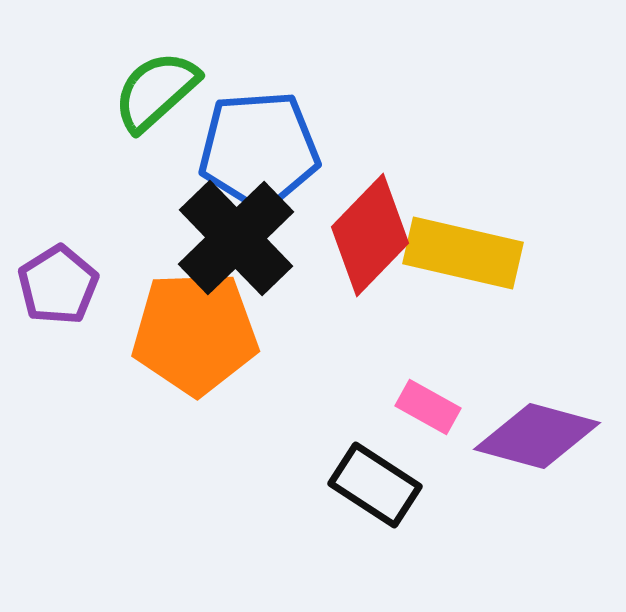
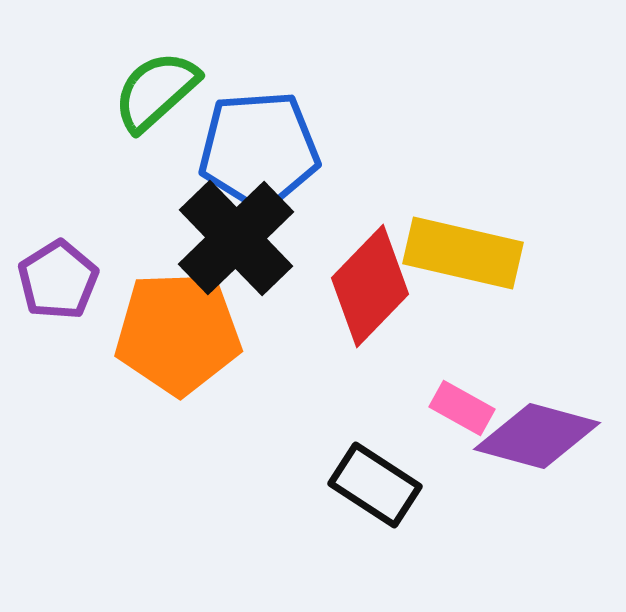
red diamond: moved 51 px down
purple pentagon: moved 5 px up
orange pentagon: moved 17 px left
pink rectangle: moved 34 px right, 1 px down
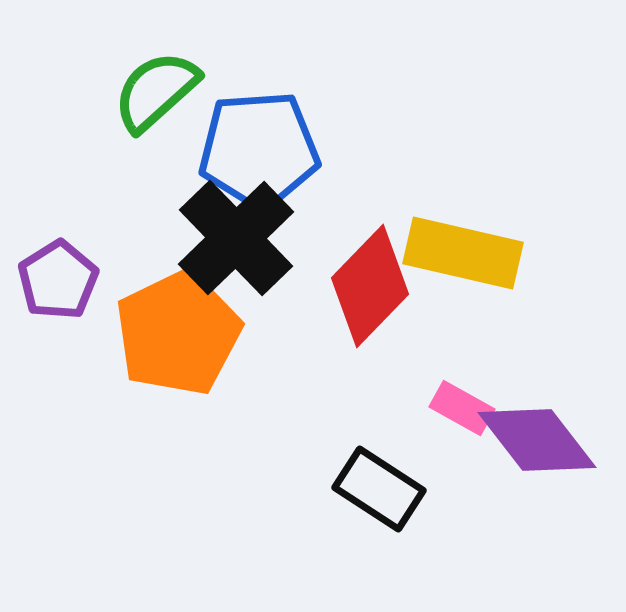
orange pentagon: rotated 24 degrees counterclockwise
purple diamond: moved 4 px down; rotated 37 degrees clockwise
black rectangle: moved 4 px right, 4 px down
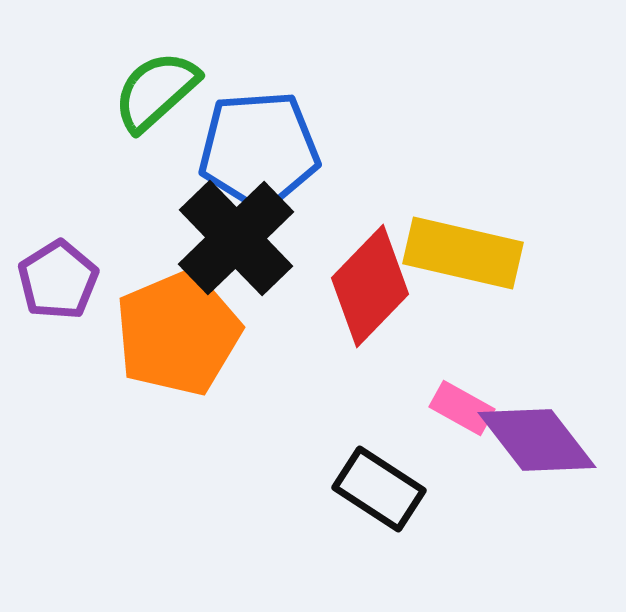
orange pentagon: rotated 3 degrees clockwise
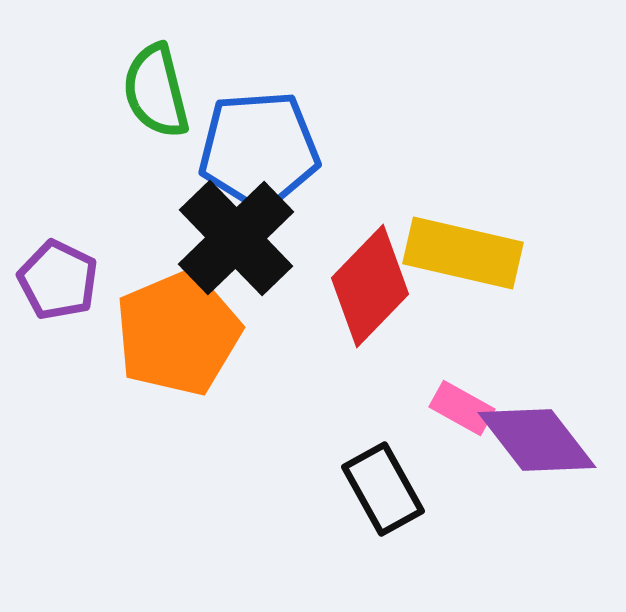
green semicircle: rotated 62 degrees counterclockwise
purple pentagon: rotated 14 degrees counterclockwise
black rectangle: moved 4 px right; rotated 28 degrees clockwise
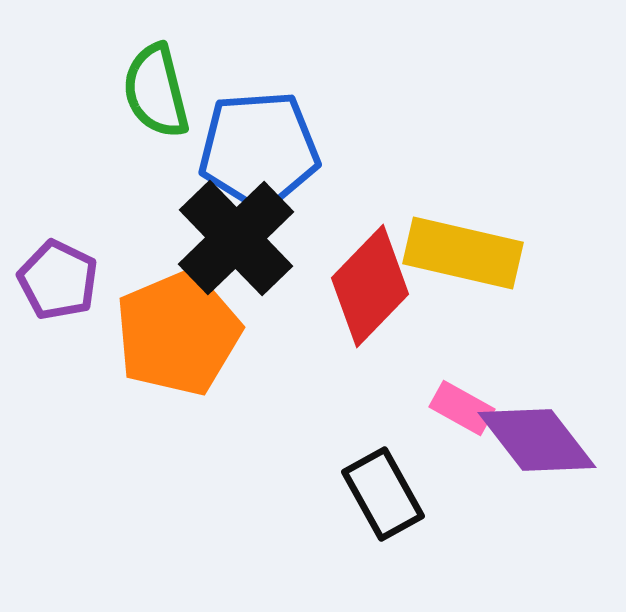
black rectangle: moved 5 px down
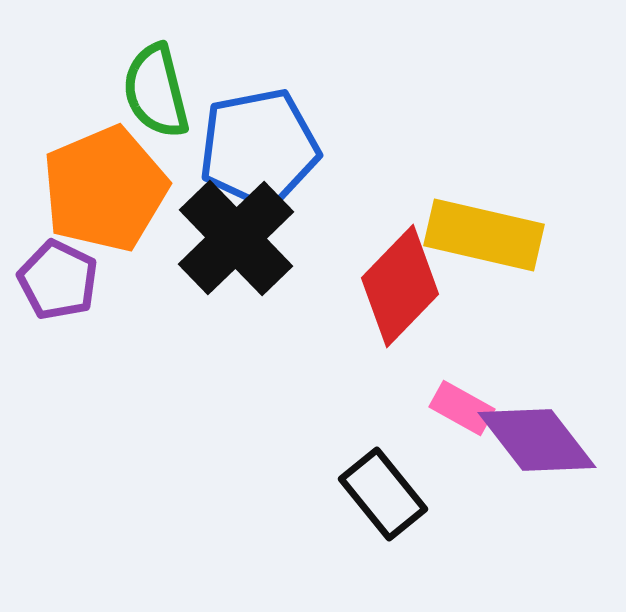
blue pentagon: moved 2 px up; rotated 7 degrees counterclockwise
yellow rectangle: moved 21 px right, 18 px up
red diamond: moved 30 px right
orange pentagon: moved 73 px left, 144 px up
black rectangle: rotated 10 degrees counterclockwise
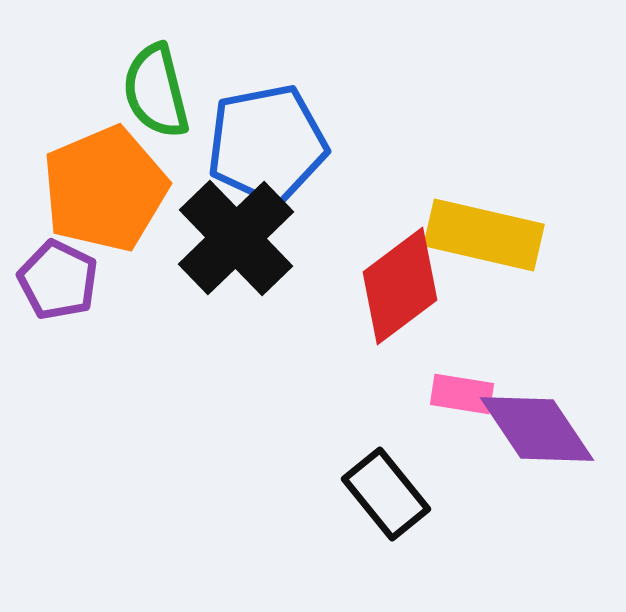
blue pentagon: moved 8 px right, 4 px up
red diamond: rotated 9 degrees clockwise
pink rectangle: moved 14 px up; rotated 20 degrees counterclockwise
purple diamond: moved 11 px up; rotated 4 degrees clockwise
black rectangle: moved 3 px right
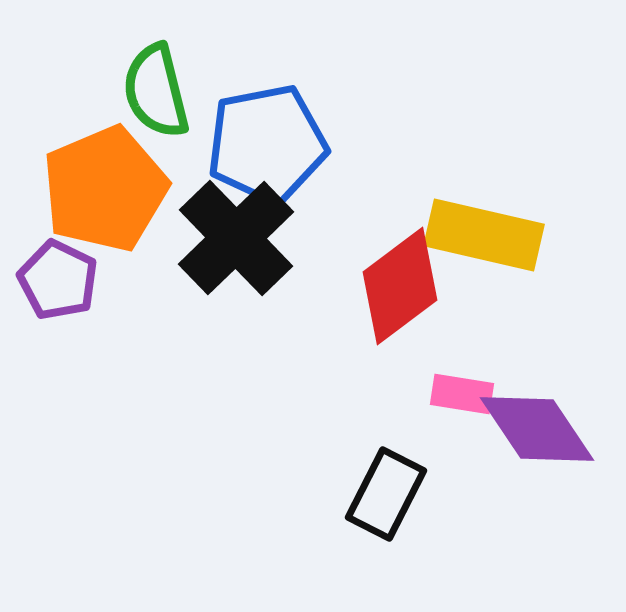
black rectangle: rotated 66 degrees clockwise
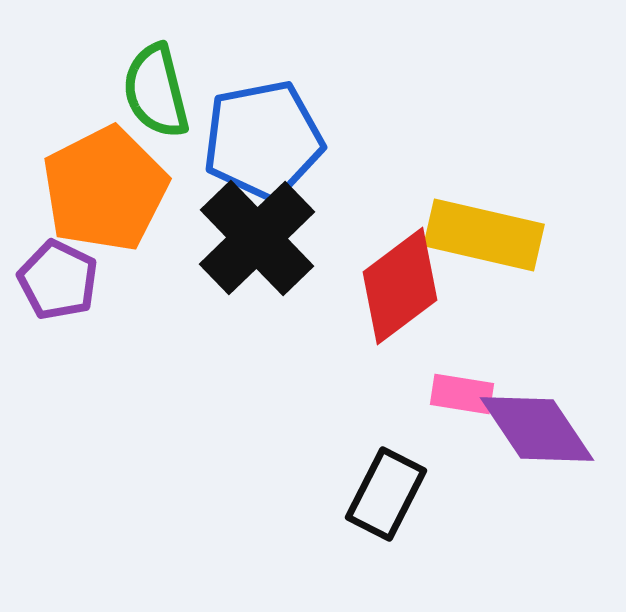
blue pentagon: moved 4 px left, 4 px up
orange pentagon: rotated 4 degrees counterclockwise
black cross: moved 21 px right
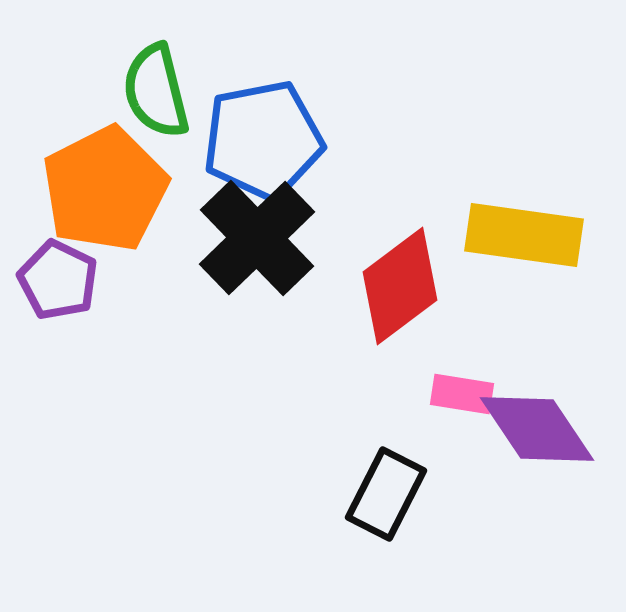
yellow rectangle: moved 40 px right; rotated 5 degrees counterclockwise
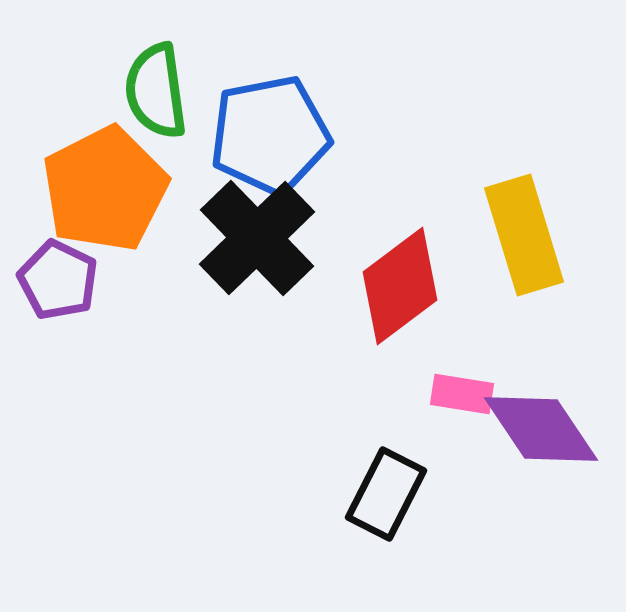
green semicircle: rotated 6 degrees clockwise
blue pentagon: moved 7 px right, 5 px up
yellow rectangle: rotated 65 degrees clockwise
purple diamond: moved 4 px right
